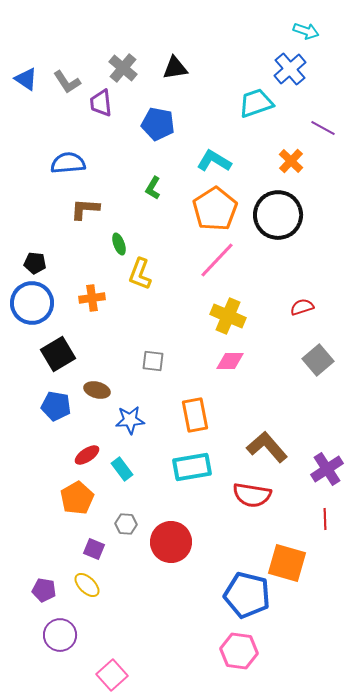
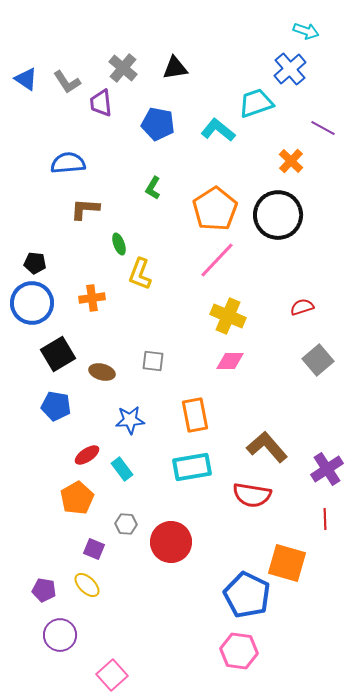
cyan L-shape at (214, 161): moved 4 px right, 31 px up; rotated 8 degrees clockwise
brown ellipse at (97, 390): moved 5 px right, 18 px up
blue pentagon at (247, 595): rotated 12 degrees clockwise
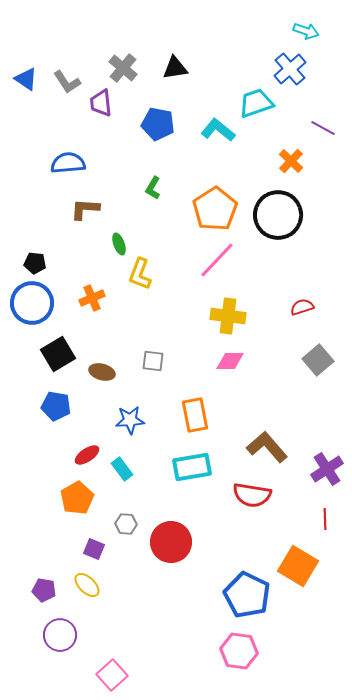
orange cross at (92, 298): rotated 15 degrees counterclockwise
yellow cross at (228, 316): rotated 16 degrees counterclockwise
orange square at (287, 563): moved 11 px right, 3 px down; rotated 15 degrees clockwise
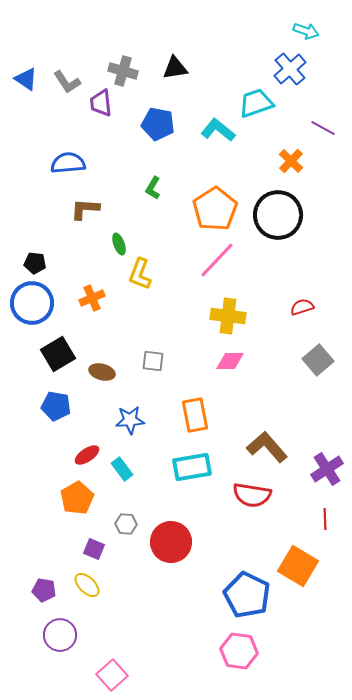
gray cross at (123, 68): moved 3 px down; rotated 24 degrees counterclockwise
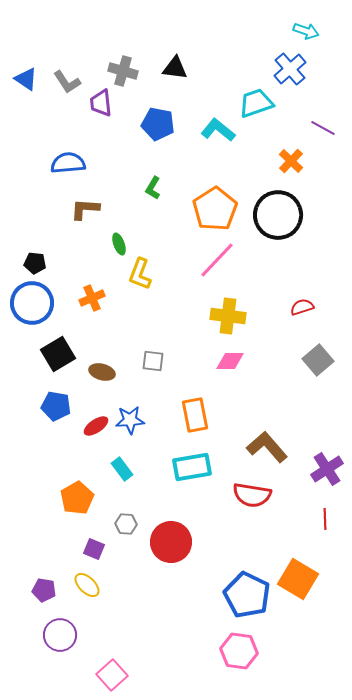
black triangle at (175, 68): rotated 16 degrees clockwise
red ellipse at (87, 455): moved 9 px right, 29 px up
orange square at (298, 566): moved 13 px down
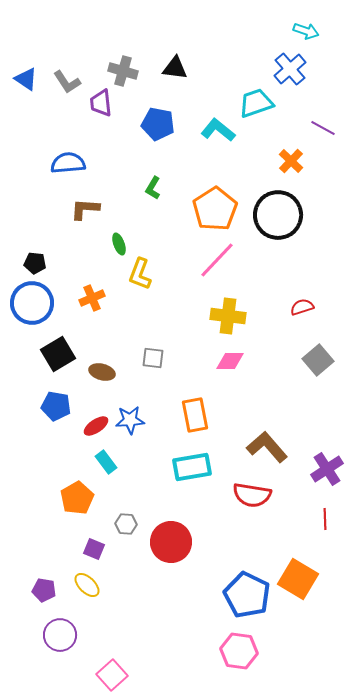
gray square at (153, 361): moved 3 px up
cyan rectangle at (122, 469): moved 16 px left, 7 px up
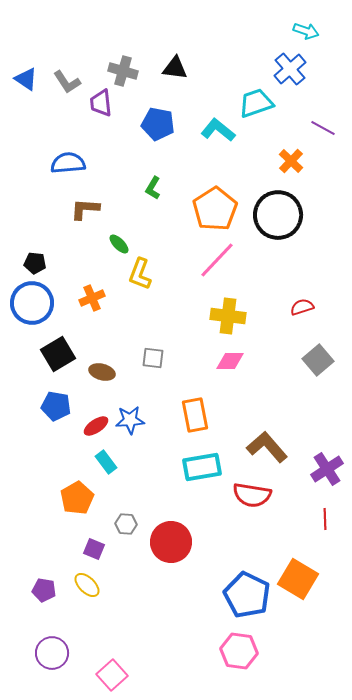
green ellipse at (119, 244): rotated 25 degrees counterclockwise
cyan rectangle at (192, 467): moved 10 px right
purple circle at (60, 635): moved 8 px left, 18 px down
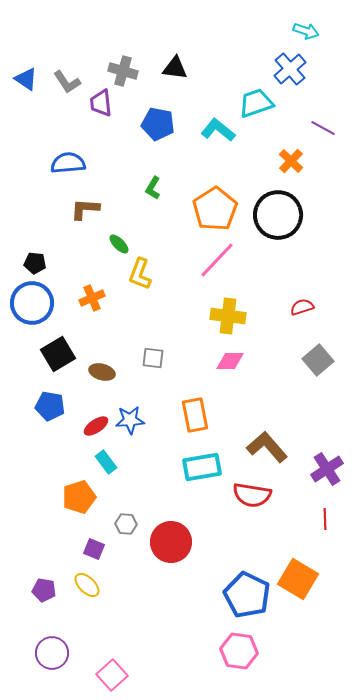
blue pentagon at (56, 406): moved 6 px left
orange pentagon at (77, 498): moved 2 px right, 1 px up; rotated 12 degrees clockwise
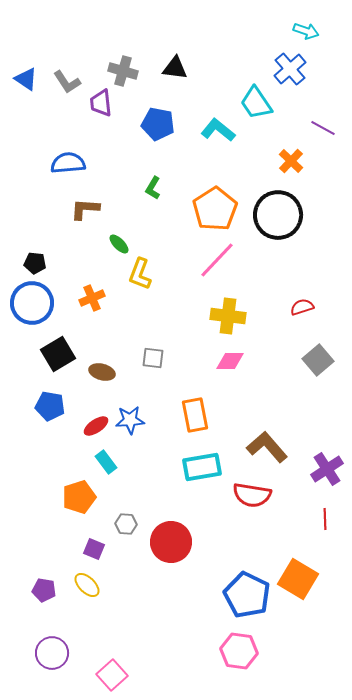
cyan trapezoid at (256, 103): rotated 105 degrees counterclockwise
